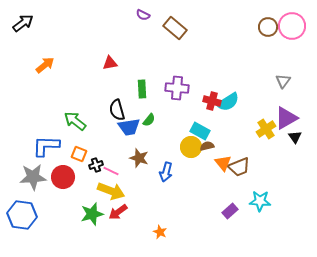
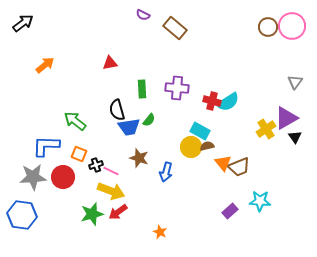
gray triangle: moved 12 px right, 1 px down
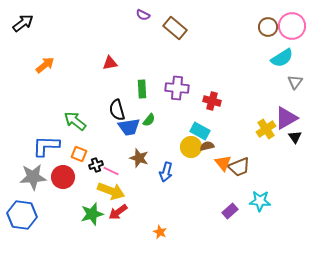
cyan semicircle: moved 54 px right, 44 px up
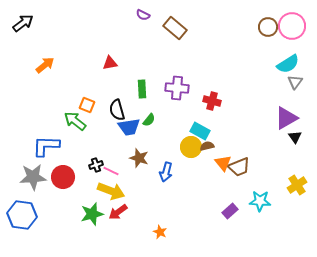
cyan semicircle: moved 6 px right, 6 px down
yellow cross: moved 31 px right, 56 px down
orange square: moved 8 px right, 49 px up
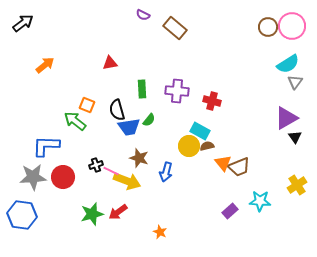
purple cross: moved 3 px down
yellow circle: moved 2 px left, 1 px up
yellow arrow: moved 16 px right, 10 px up
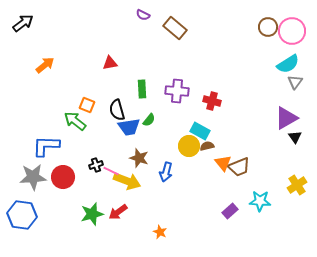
pink circle: moved 5 px down
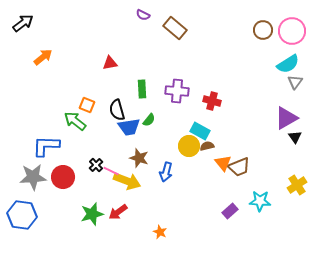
brown circle: moved 5 px left, 3 px down
orange arrow: moved 2 px left, 8 px up
black cross: rotated 24 degrees counterclockwise
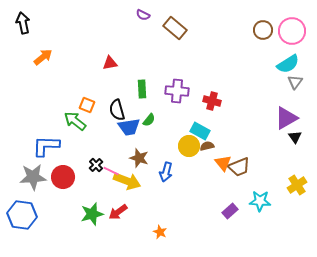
black arrow: rotated 65 degrees counterclockwise
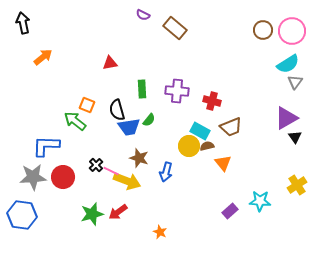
brown trapezoid: moved 8 px left, 40 px up
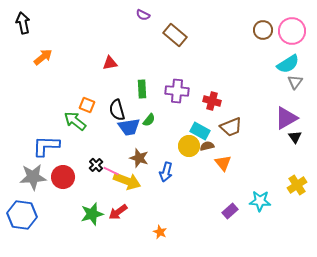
brown rectangle: moved 7 px down
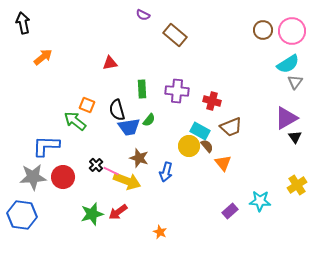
brown semicircle: rotated 64 degrees clockwise
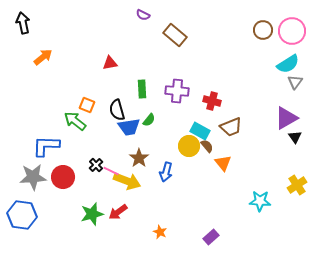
brown star: rotated 18 degrees clockwise
purple rectangle: moved 19 px left, 26 px down
